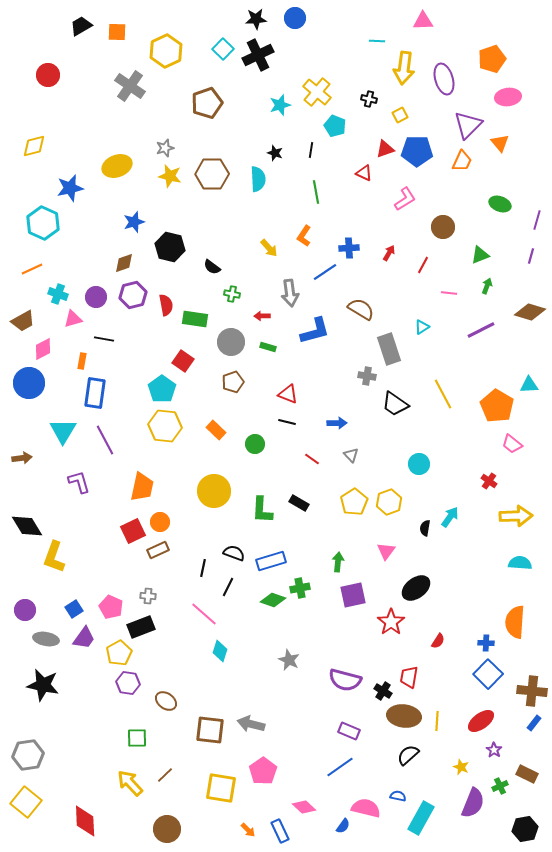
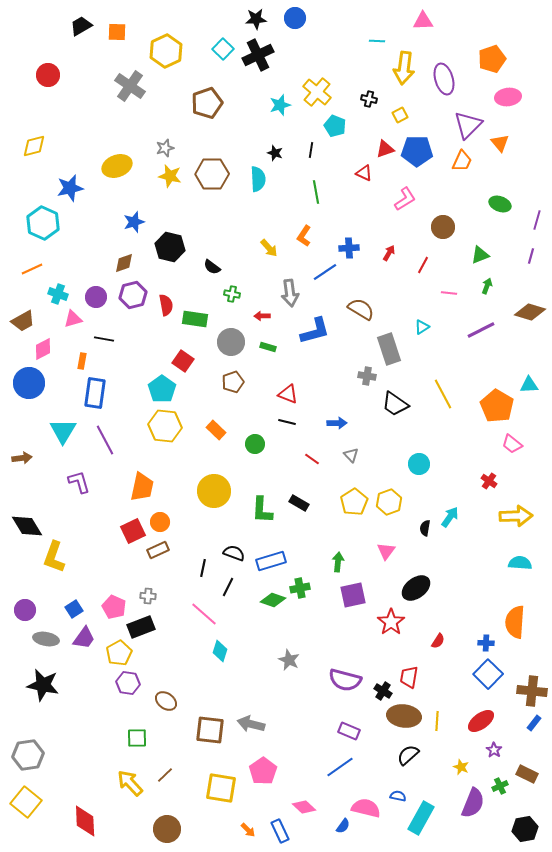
pink pentagon at (111, 607): moved 3 px right
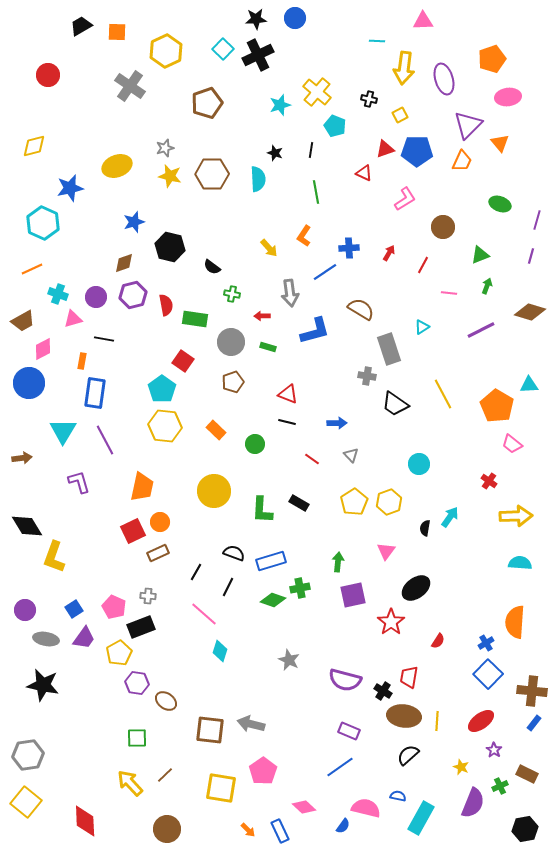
brown rectangle at (158, 550): moved 3 px down
black line at (203, 568): moved 7 px left, 4 px down; rotated 18 degrees clockwise
blue cross at (486, 643): rotated 35 degrees counterclockwise
purple hexagon at (128, 683): moved 9 px right
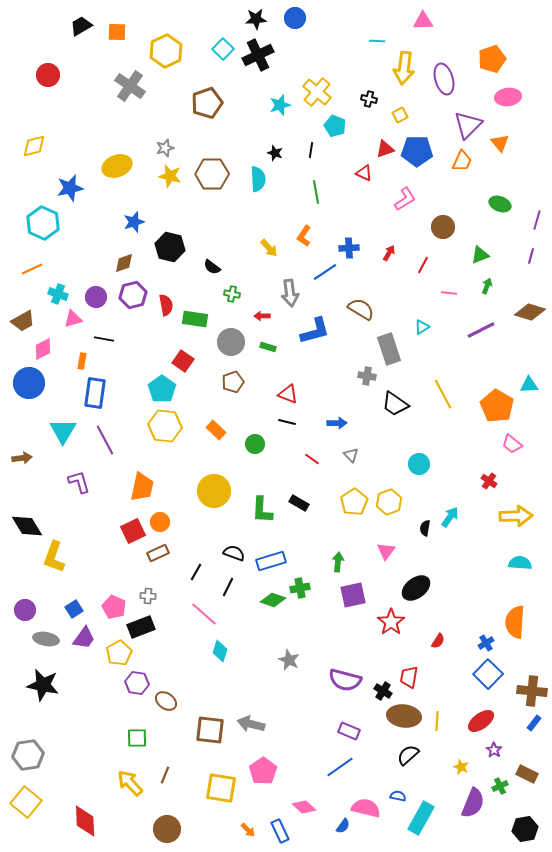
brown line at (165, 775): rotated 24 degrees counterclockwise
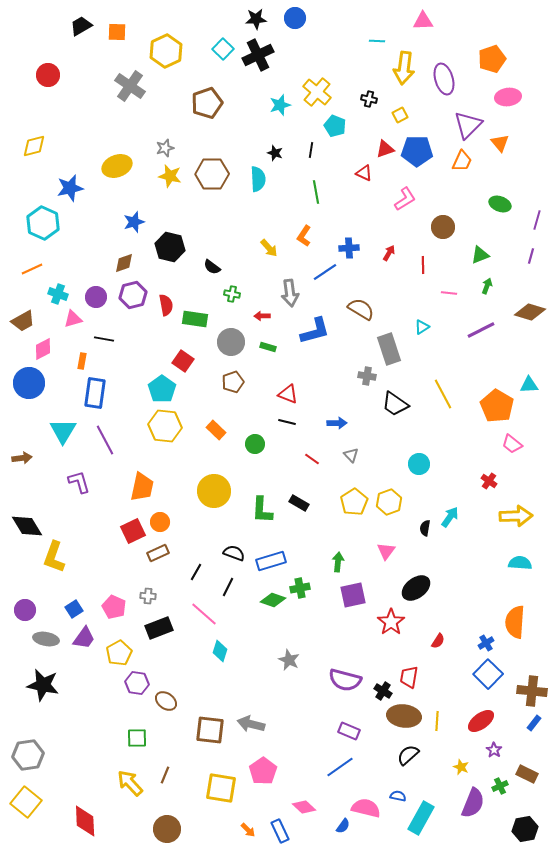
red line at (423, 265): rotated 30 degrees counterclockwise
black rectangle at (141, 627): moved 18 px right, 1 px down
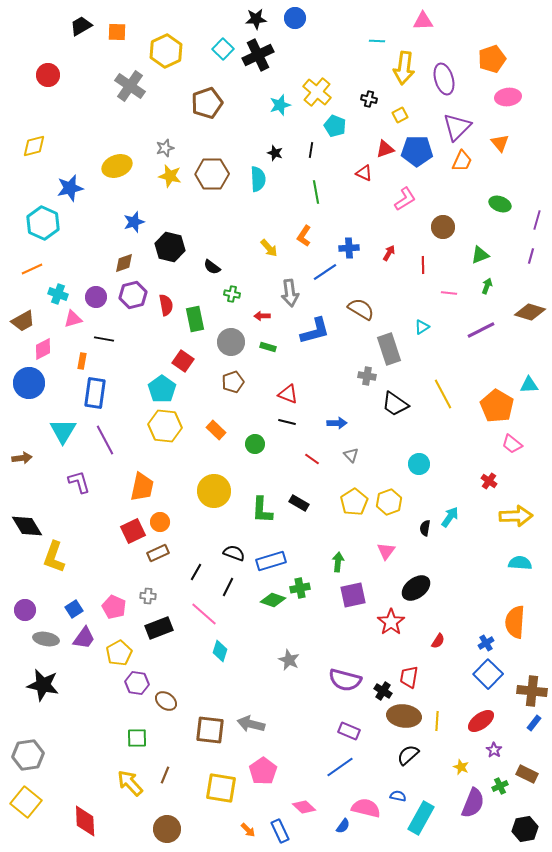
purple triangle at (468, 125): moved 11 px left, 2 px down
green rectangle at (195, 319): rotated 70 degrees clockwise
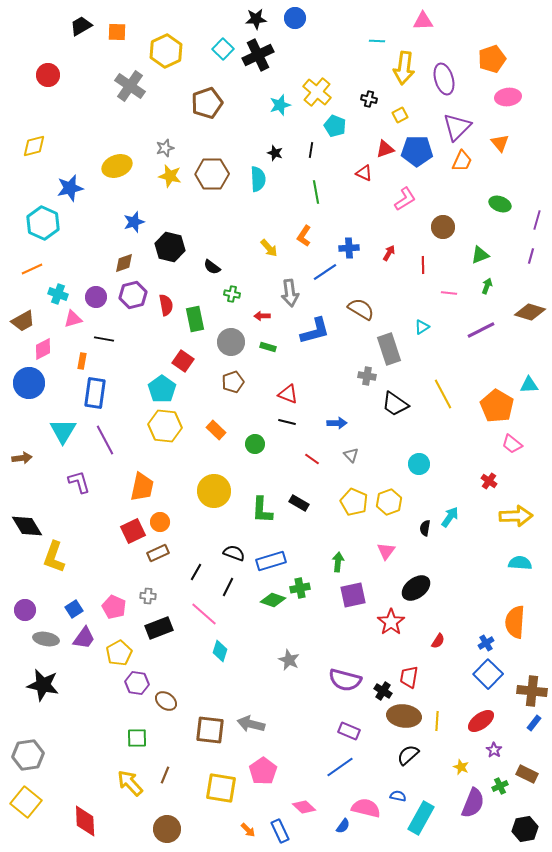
yellow pentagon at (354, 502): rotated 16 degrees counterclockwise
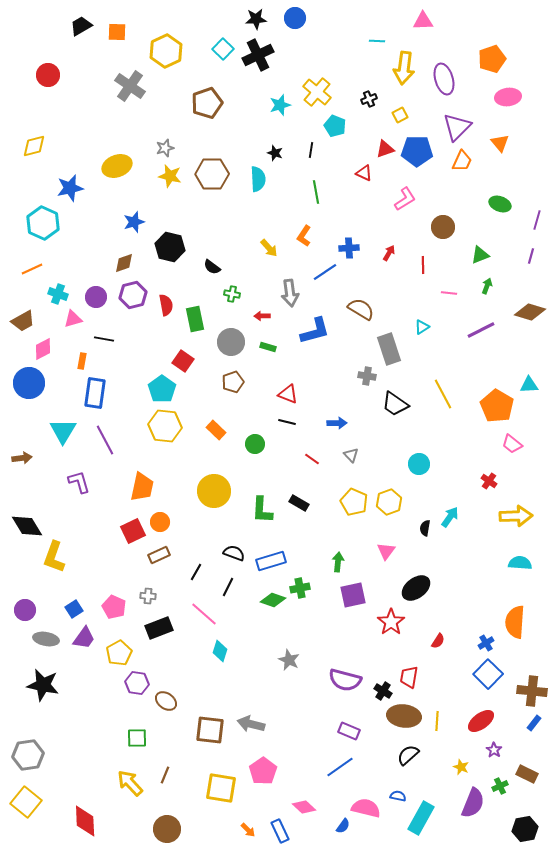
black cross at (369, 99): rotated 35 degrees counterclockwise
brown rectangle at (158, 553): moved 1 px right, 2 px down
